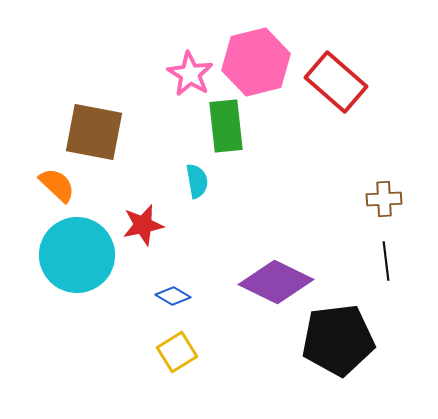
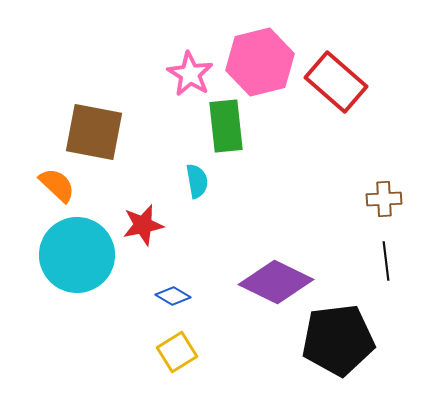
pink hexagon: moved 4 px right
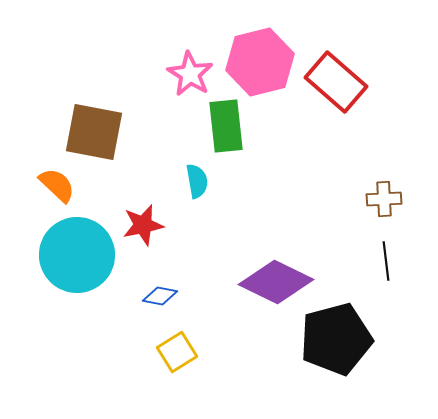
blue diamond: moved 13 px left; rotated 20 degrees counterclockwise
black pentagon: moved 2 px left, 1 px up; rotated 8 degrees counterclockwise
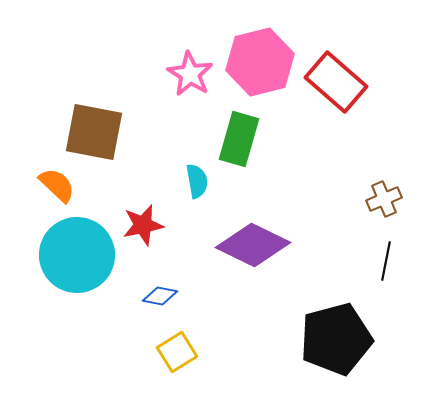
green rectangle: moved 13 px right, 13 px down; rotated 22 degrees clockwise
brown cross: rotated 20 degrees counterclockwise
black line: rotated 18 degrees clockwise
purple diamond: moved 23 px left, 37 px up
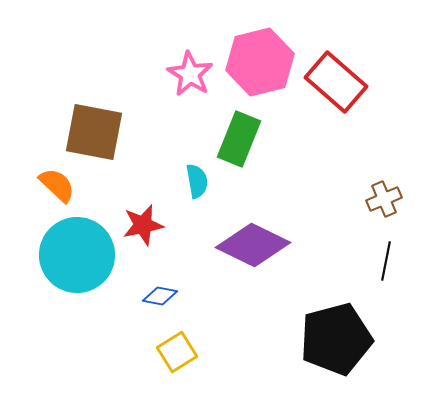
green rectangle: rotated 6 degrees clockwise
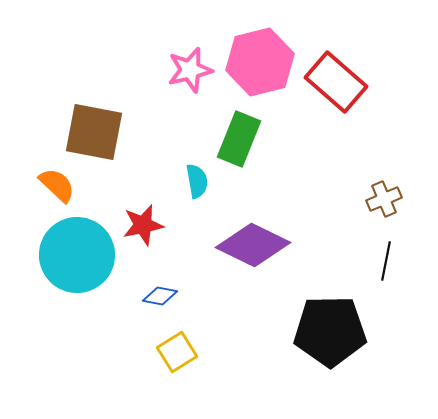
pink star: moved 4 px up; rotated 27 degrees clockwise
black pentagon: moved 6 px left, 8 px up; rotated 14 degrees clockwise
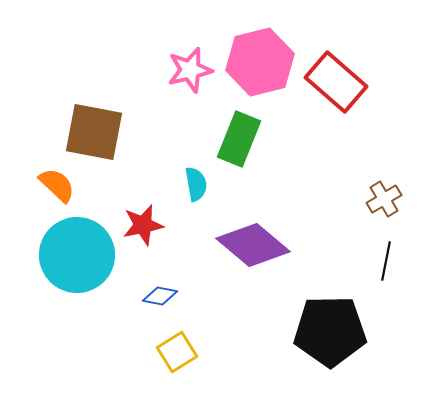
cyan semicircle: moved 1 px left, 3 px down
brown cross: rotated 8 degrees counterclockwise
purple diamond: rotated 14 degrees clockwise
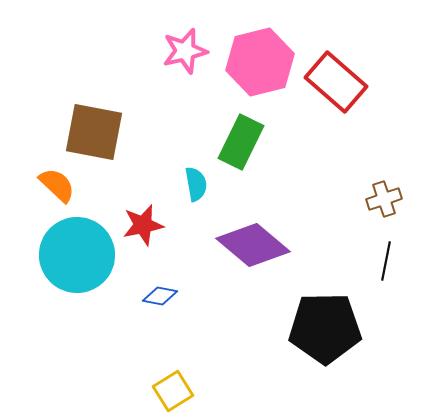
pink star: moved 5 px left, 19 px up
green rectangle: moved 2 px right, 3 px down; rotated 4 degrees clockwise
brown cross: rotated 12 degrees clockwise
black pentagon: moved 5 px left, 3 px up
yellow square: moved 4 px left, 39 px down
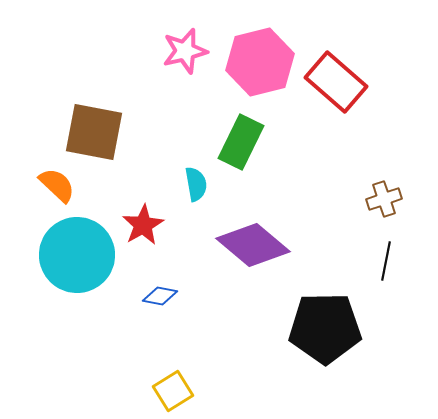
red star: rotated 18 degrees counterclockwise
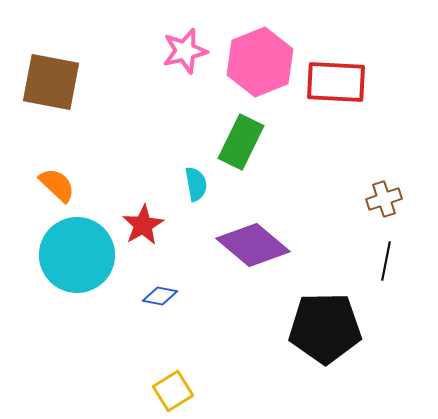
pink hexagon: rotated 8 degrees counterclockwise
red rectangle: rotated 38 degrees counterclockwise
brown square: moved 43 px left, 50 px up
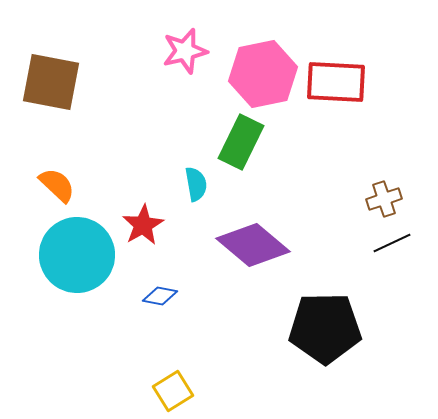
pink hexagon: moved 3 px right, 12 px down; rotated 10 degrees clockwise
black line: moved 6 px right, 18 px up; rotated 54 degrees clockwise
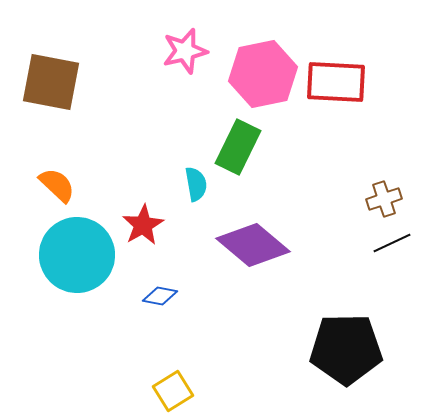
green rectangle: moved 3 px left, 5 px down
black pentagon: moved 21 px right, 21 px down
